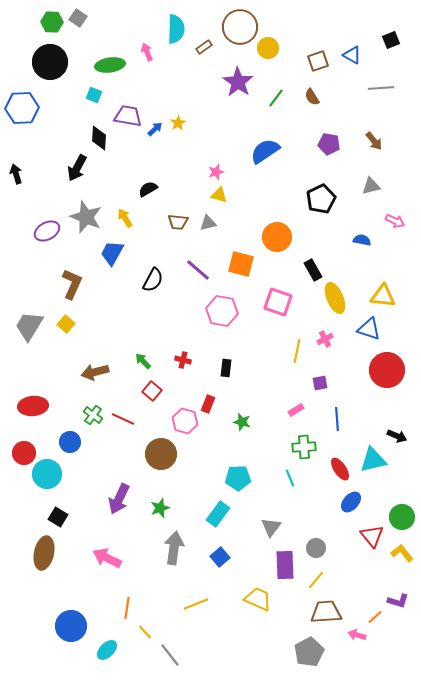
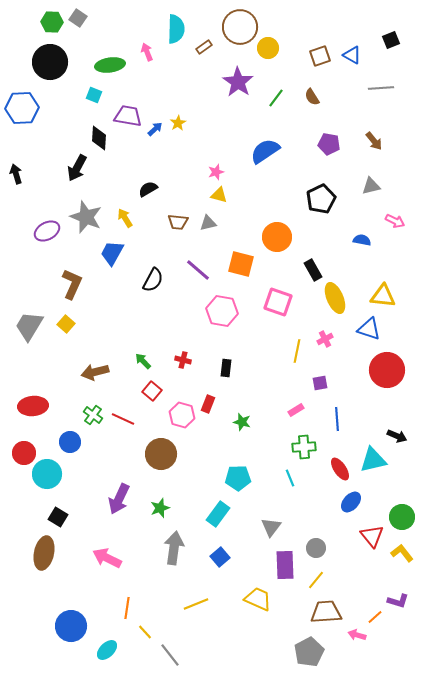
brown square at (318, 61): moved 2 px right, 5 px up
pink hexagon at (185, 421): moved 3 px left, 6 px up
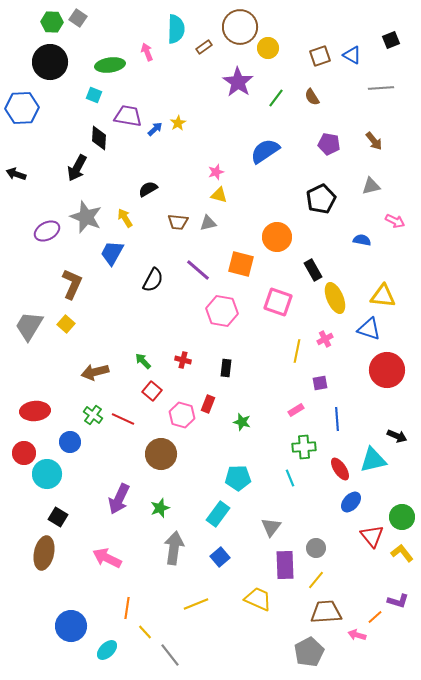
black arrow at (16, 174): rotated 54 degrees counterclockwise
red ellipse at (33, 406): moved 2 px right, 5 px down
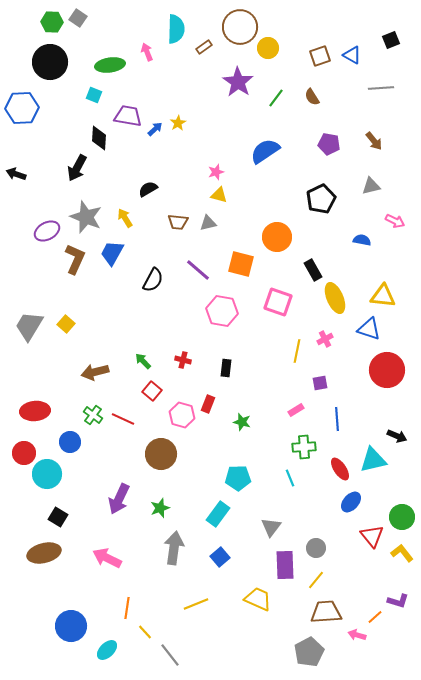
brown L-shape at (72, 284): moved 3 px right, 25 px up
brown ellipse at (44, 553): rotated 64 degrees clockwise
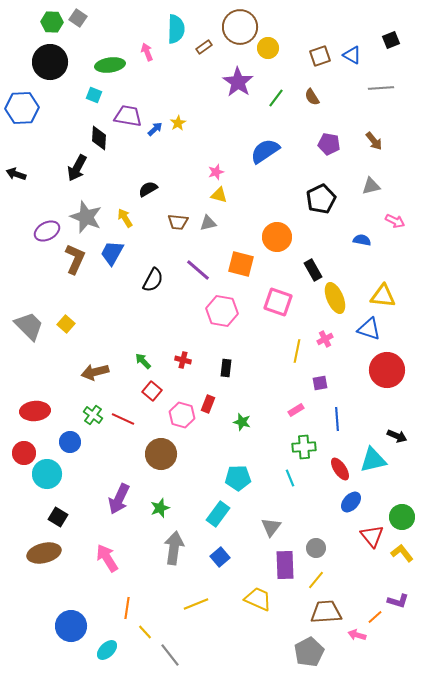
gray trapezoid at (29, 326): rotated 104 degrees clockwise
pink arrow at (107, 558): rotated 32 degrees clockwise
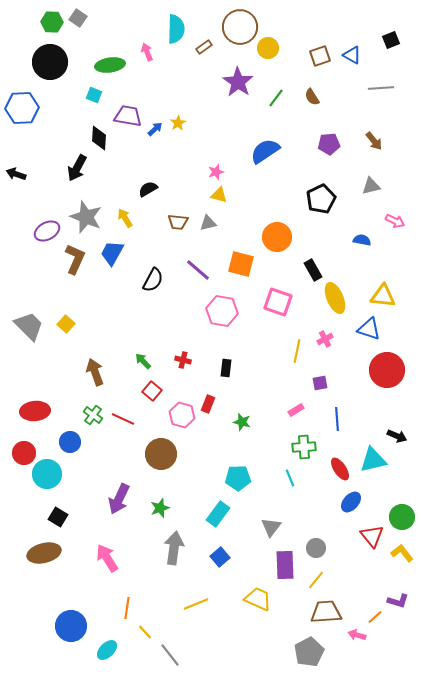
purple pentagon at (329, 144): rotated 15 degrees counterclockwise
brown arrow at (95, 372): rotated 84 degrees clockwise
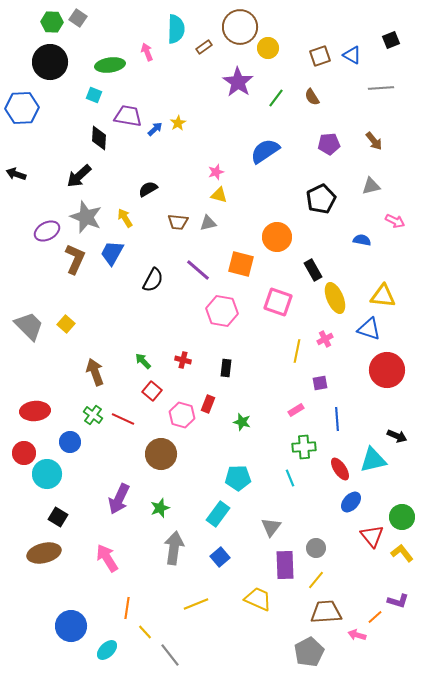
black arrow at (77, 168): moved 2 px right, 8 px down; rotated 20 degrees clockwise
